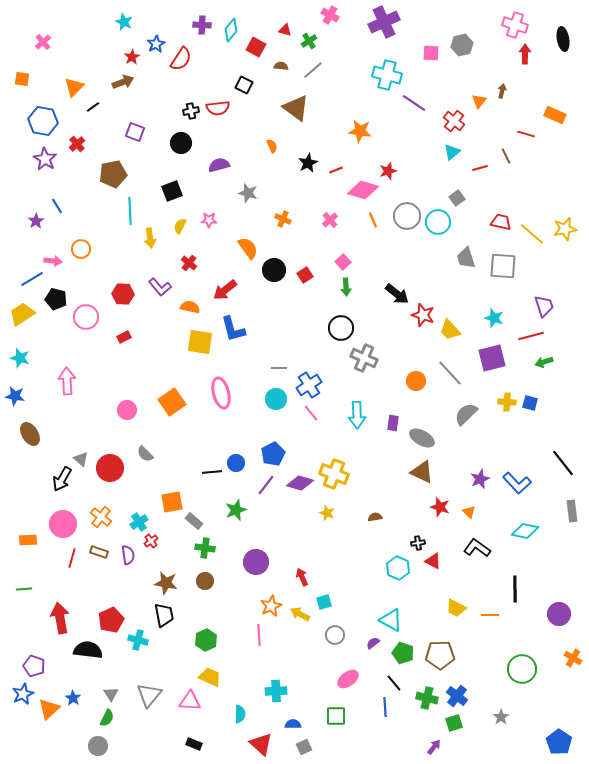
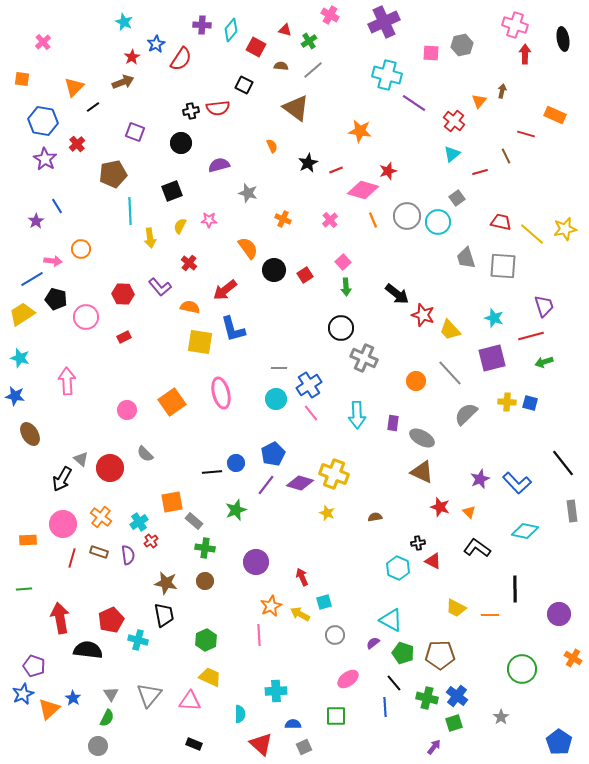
cyan triangle at (452, 152): moved 2 px down
red line at (480, 168): moved 4 px down
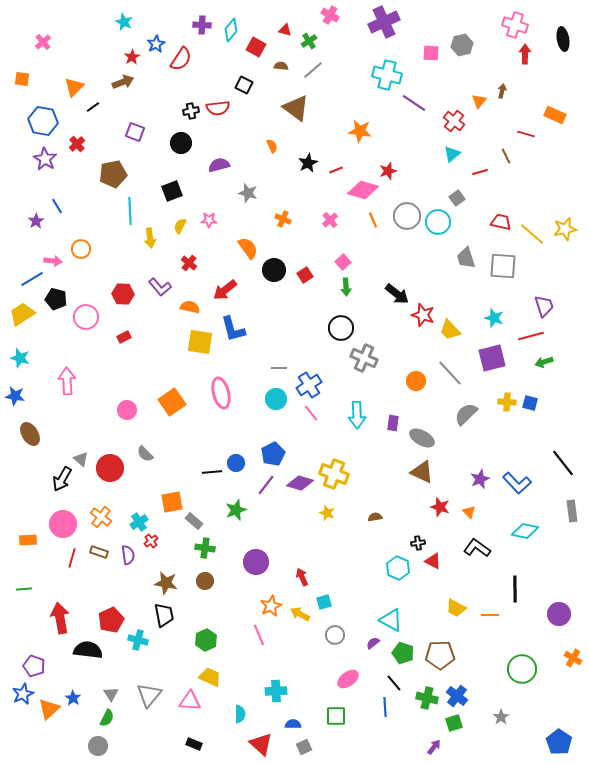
pink line at (259, 635): rotated 20 degrees counterclockwise
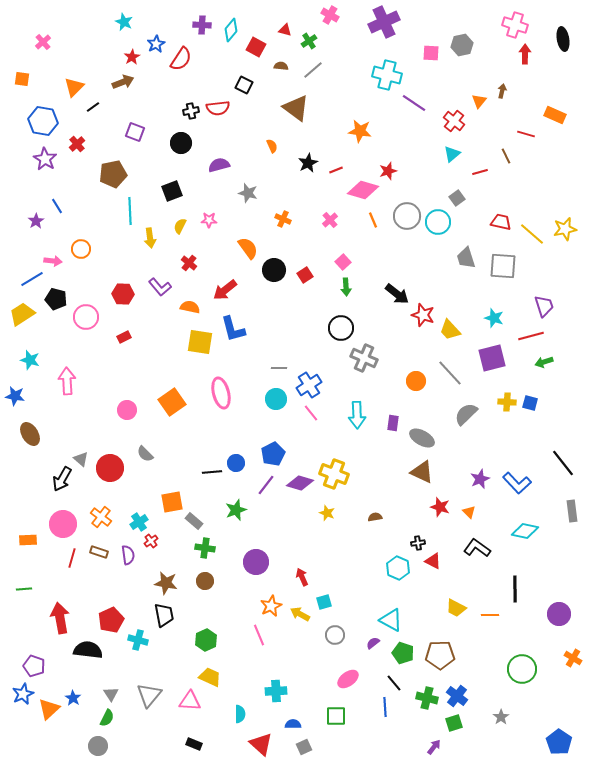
cyan star at (20, 358): moved 10 px right, 2 px down
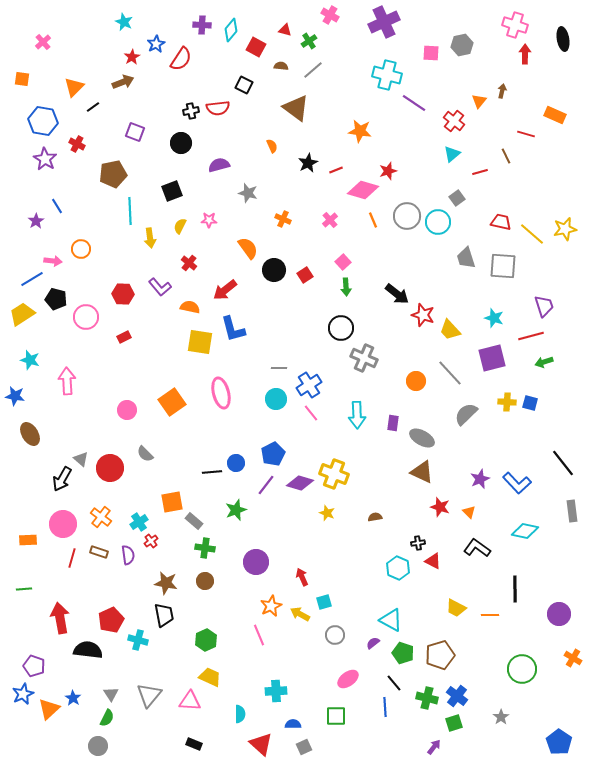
red cross at (77, 144): rotated 21 degrees counterclockwise
brown pentagon at (440, 655): rotated 16 degrees counterclockwise
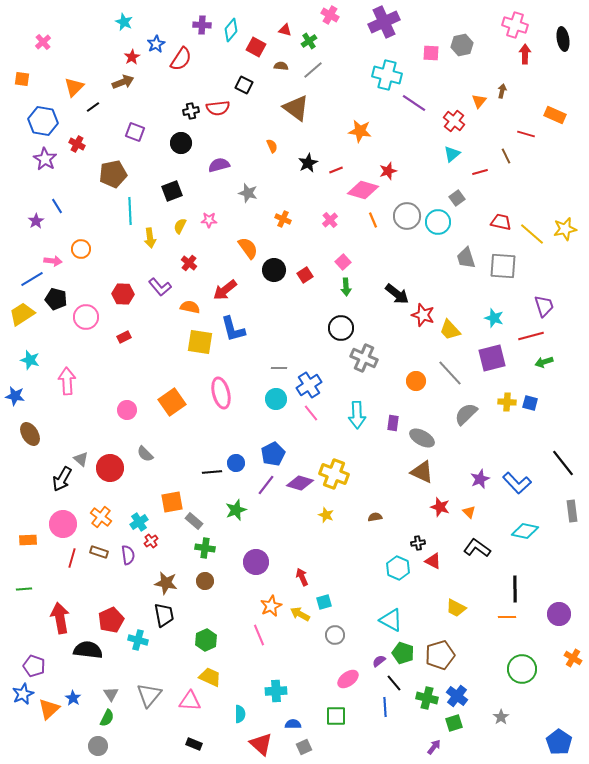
yellow star at (327, 513): moved 1 px left, 2 px down
orange line at (490, 615): moved 17 px right, 2 px down
purple semicircle at (373, 643): moved 6 px right, 18 px down
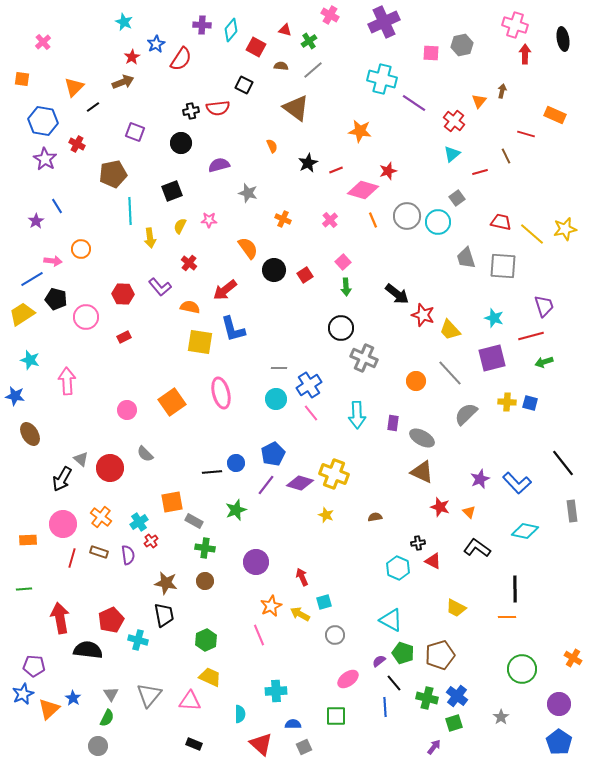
cyan cross at (387, 75): moved 5 px left, 4 px down
gray rectangle at (194, 521): rotated 12 degrees counterclockwise
purple circle at (559, 614): moved 90 px down
purple pentagon at (34, 666): rotated 15 degrees counterclockwise
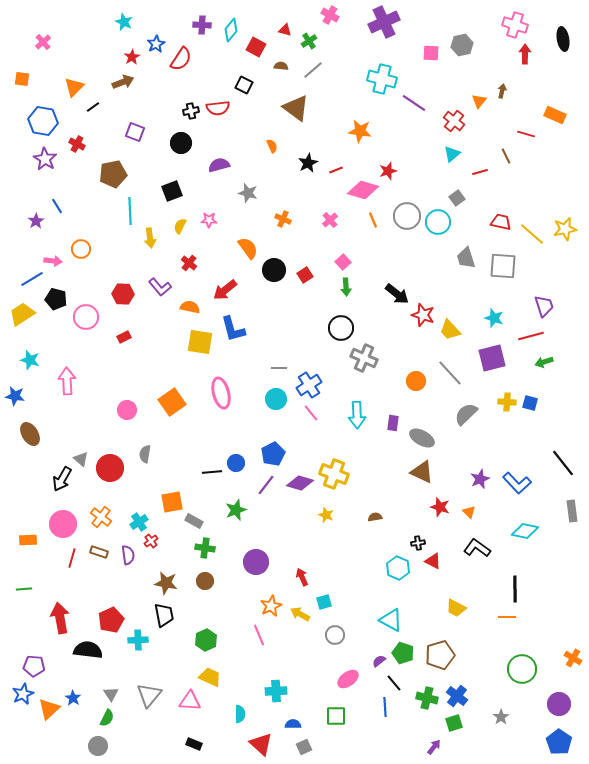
gray semicircle at (145, 454): rotated 54 degrees clockwise
cyan cross at (138, 640): rotated 18 degrees counterclockwise
